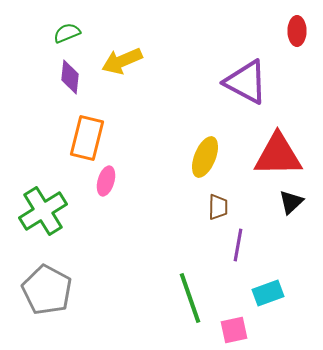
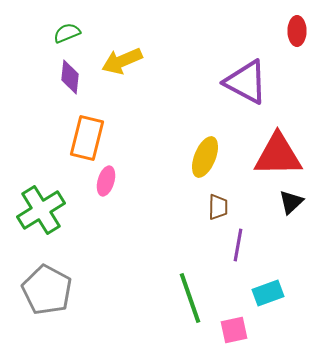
green cross: moved 2 px left, 1 px up
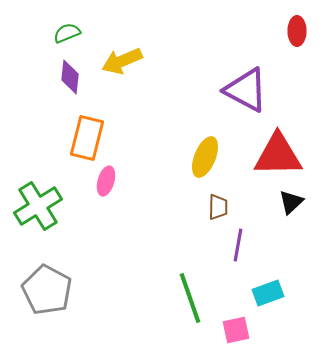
purple triangle: moved 8 px down
green cross: moved 3 px left, 4 px up
pink square: moved 2 px right
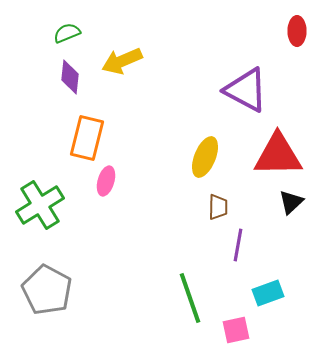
green cross: moved 2 px right, 1 px up
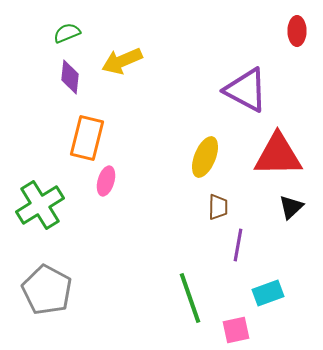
black triangle: moved 5 px down
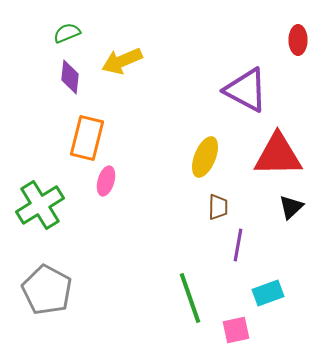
red ellipse: moved 1 px right, 9 px down
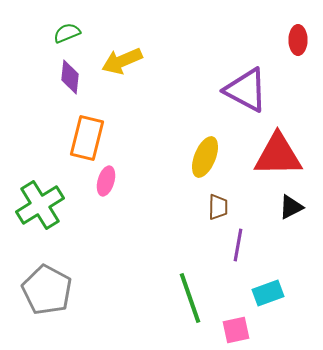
black triangle: rotated 16 degrees clockwise
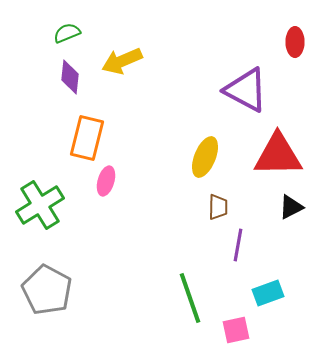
red ellipse: moved 3 px left, 2 px down
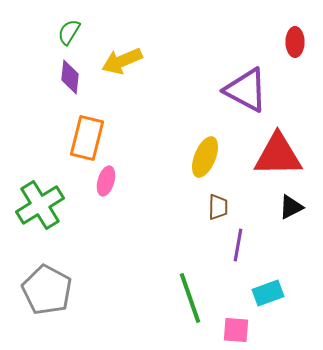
green semicircle: moved 2 px right, 1 px up; rotated 36 degrees counterclockwise
pink square: rotated 16 degrees clockwise
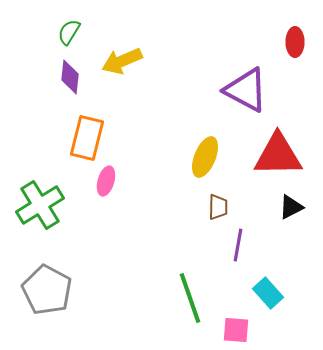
cyan rectangle: rotated 68 degrees clockwise
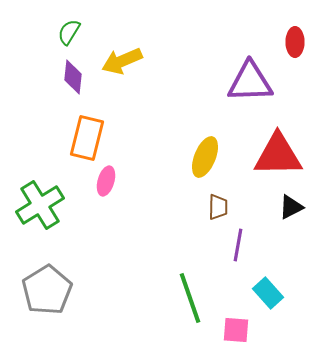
purple diamond: moved 3 px right
purple triangle: moved 4 px right, 8 px up; rotated 30 degrees counterclockwise
gray pentagon: rotated 12 degrees clockwise
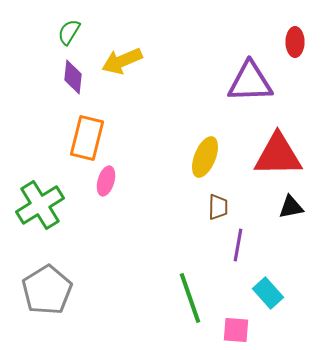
black triangle: rotated 16 degrees clockwise
